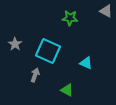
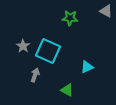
gray star: moved 8 px right, 2 px down
cyan triangle: moved 1 px right, 4 px down; rotated 48 degrees counterclockwise
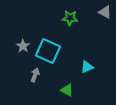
gray triangle: moved 1 px left, 1 px down
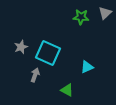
gray triangle: moved 1 px down; rotated 48 degrees clockwise
green star: moved 11 px right, 1 px up
gray star: moved 2 px left, 1 px down; rotated 16 degrees clockwise
cyan square: moved 2 px down
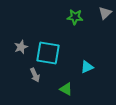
green star: moved 6 px left
cyan square: rotated 15 degrees counterclockwise
gray arrow: rotated 136 degrees clockwise
green triangle: moved 1 px left, 1 px up
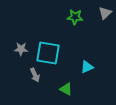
gray star: moved 2 px down; rotated 24 degrees clockwise
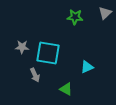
gray star: moved 1 px right, 2 px up
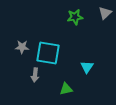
green star: rotated 14 degrees counterclockwise
cyan triangle: rotated 32 degrees counterclockwise
gray arrow: rotated 32 degrees clockwise
green triangle: rotated 40 degrees counterclockwise
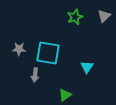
gray triangle: moved 1 px left, 3 px down
green star: rotated 14 degrees counterclockwise
gray star: moved 3 px left, 2 px down
green triangle: moved 1 px left, 6 px down; rotated 24 degrees counterclockwise
